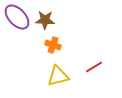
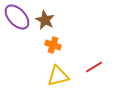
brown star: rotated 24 degrees clockwise
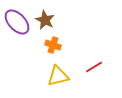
purple ellipse: moved 5 px down
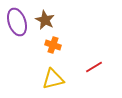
purple ellipse: rotated 24 degrees clockwise
yellow triangle: moved 5 px left, 3 px down
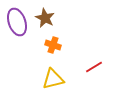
brown star: moved 2 px up
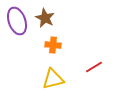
purple ellipse: moved 1 px up
orange cross: rotated 14 degrees counterclockwise
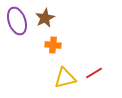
brown star: rotated 18 degrees clockwise
red line: moved 6 px down
yellow triangle: moved 12 px right, 1 px up
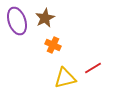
orange cross: rotated 21 degrees clockwise
red line: moved 1 px left, 5 px up
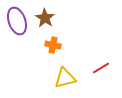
brown star: rotated 12 degrees counterclockwise
orange cross: rotated 14 degrees counterclockwise
red line: moved 8 px right
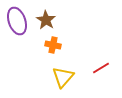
brown star: moved 1 px right, 2 px down
yellow triangle: moved 2 px left, 1 px up; rotated 35 degrees counterclockwise
